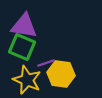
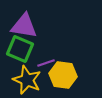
green square: moved 2 px left, 2 px down
yellow hexagon: moved 2 px right, 1 px down
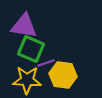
green square: moved 11 px right
yellow star: rotated 20 degrees counterclockwise
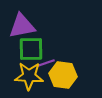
purple triangle: moved 2 px left; rotated 20 degrees counterclockwise
green square: rotated 24 degrees counterclockwise
yellow star: moved 2 px right, 4 px up
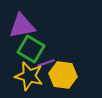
green square: rotated 32 degrees clockwise
yellow star: rotated 12 degrees clockwise
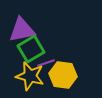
purple triangle: moved 4 px down
green square: rotated 28 degrees clockwise
yellow star: moved 1 px right
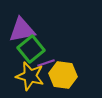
green square: rotated 8 degrees counterclockwise
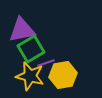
green square: rotated 8 degrees clockwise
yellow hexagon: rotated 16 degrees counterclockwise
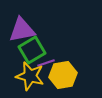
green square: moved 1 px right, 1 px down
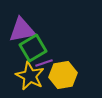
green square: moved 1 px right, 2 px up
purple line: moved 2 px left
yellow star: rotated 12 degrees clockwise
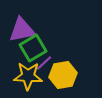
purple line: rotated 24 degrees counterclockwise
yellow star: moved 2 px left; rotated 24 degrees counterclockwise
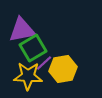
yellow hexagon: moved 6 px up
